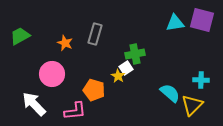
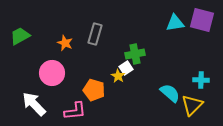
pink circle: moved 1 px up
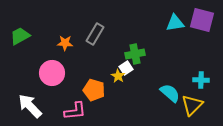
gray rectangle: rotated 15 degrees clockwise
orange star: rotated 21 degrees counterclockwise
white arrow: moved 4 px left, 2 px down
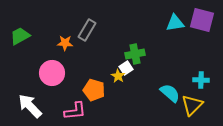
gray rectangle: moved 8 px left, 4 px up
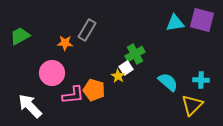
green cross: rotated 18 degrees counterclockwise
cyan semicircle: moved 2 px left, 11 px up
pink L-shape: moved 2 px left, 16 px up
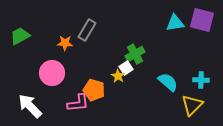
pink L-shape: moved 5 px right, 8 px down
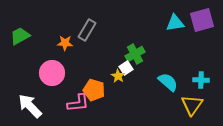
purple square: rotated 30 degrees counterclockwise
yellow triangle: rotated 10 degrees counterclockwise
